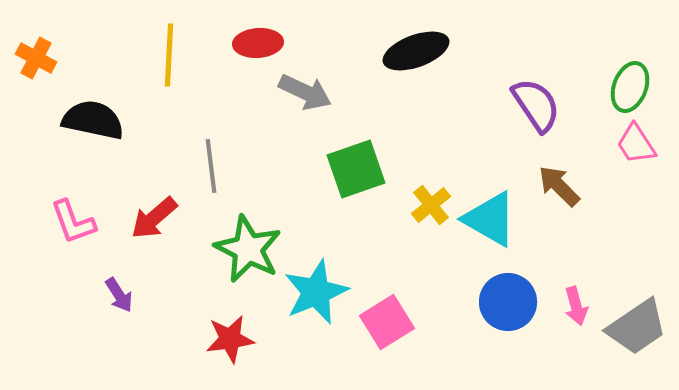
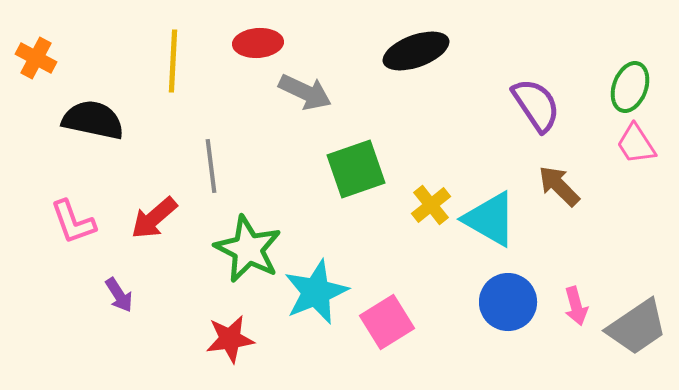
yellow line: moved 4 px right, 6 px down
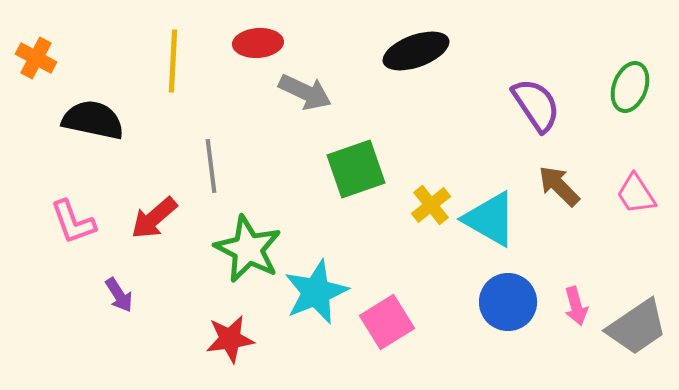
pink trapezoid: moved 50 px down
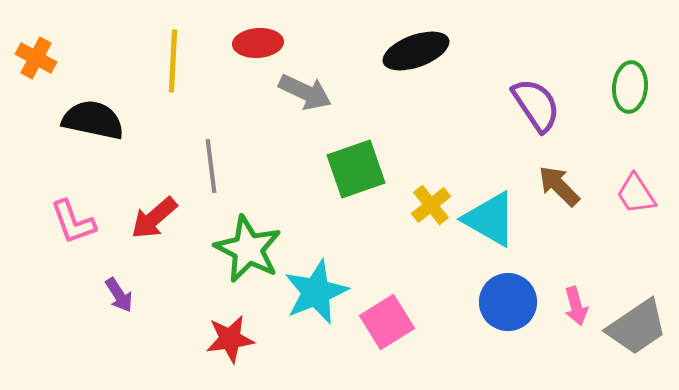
green ellipse: rotated 15 degrees counterclockwise
